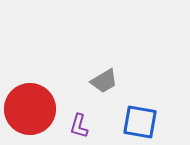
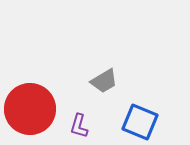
blue square: rotated 12 degrees clockwise
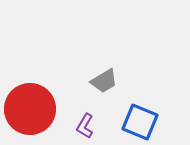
purple L-shape: moved 6 px right; rotated 15 degrees clockwise
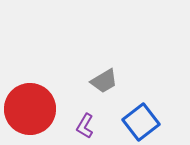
blue square: moved 1 px right; rotated 30 degrees clockwise
